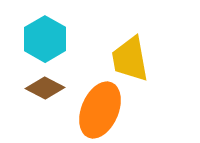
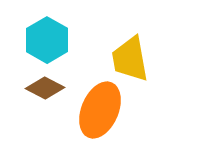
cyan hexagon: moved 2 px right, 1 px down
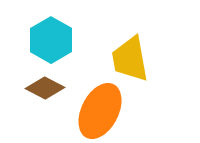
cyan hexagon: moved 4 px right
orange ellipse: moved 1 px down; rotated 4 degrees clockwise
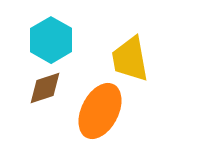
brown diamond: rotated 45 degrees counterclockwise
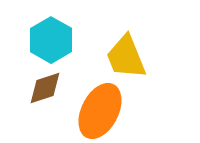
yellow trapezoid: moved 4 px left, 2 px up; rotated 12 degrees counterclockwise
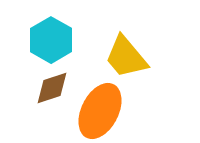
yellow trapezoid: rotated 18 degrees counterclockwise
brown diamond: moved 7 px right
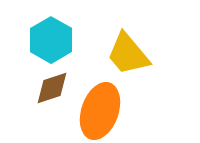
yellow trapezoid: moved 2 px right, 3 px up
orange ellipse: rotated 8 degrees counterclockwise
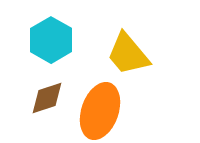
brown diamond: moved 5 px left, 10 px down
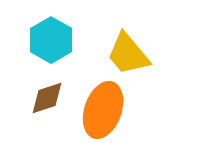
orange ellipse: moved 3 px right, 1 px up
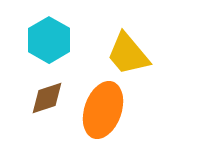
cyan hexagon: moved 2 px left
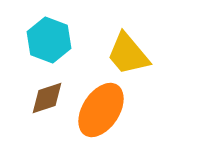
cyan hexagon: rotated 9 degrees counterclockwise
orange ellipse: moved 2 px left; rotated 14 degrees clockwise
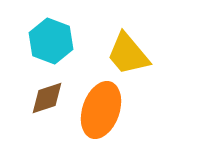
cyan hexagon: moved 2 px right, 1 px down
orange ellipse: rotated 14 degrees counterclockwise
